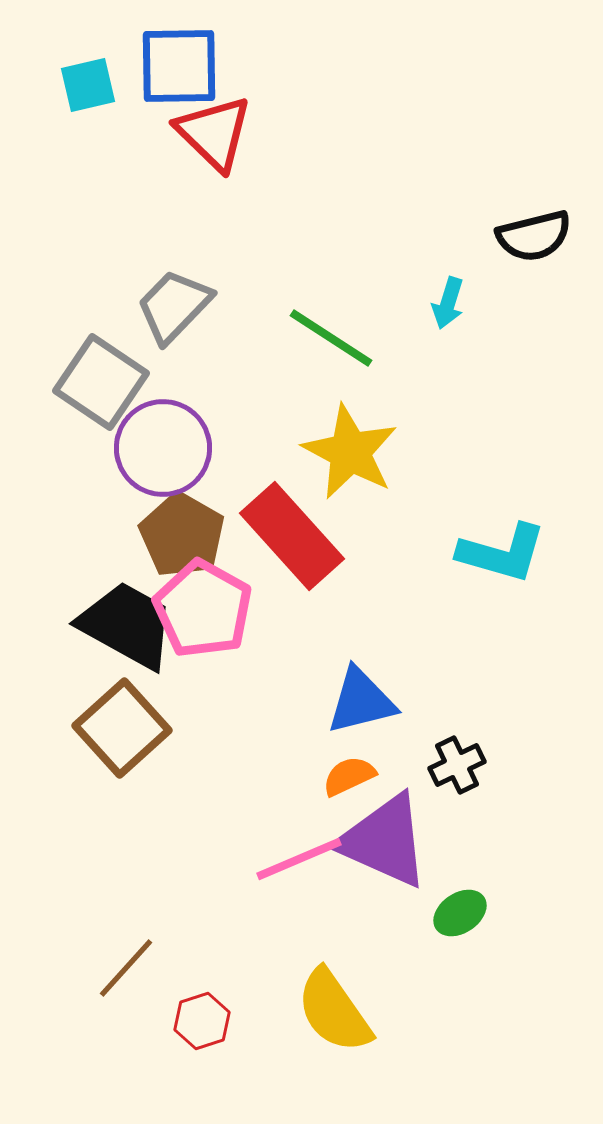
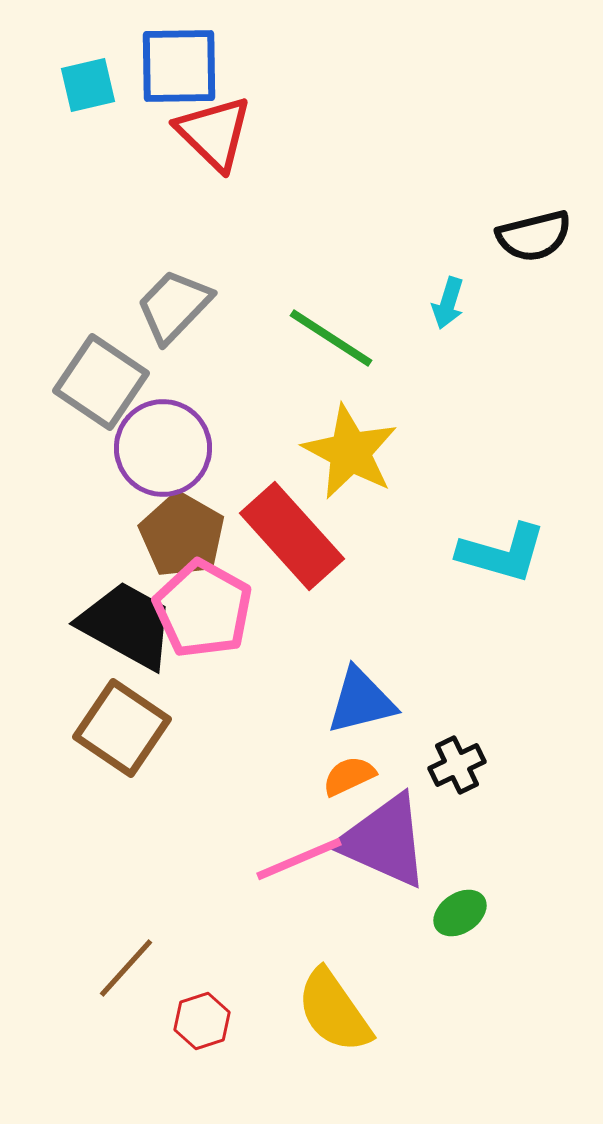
brown square: rotated 14 degrees counterclockwise
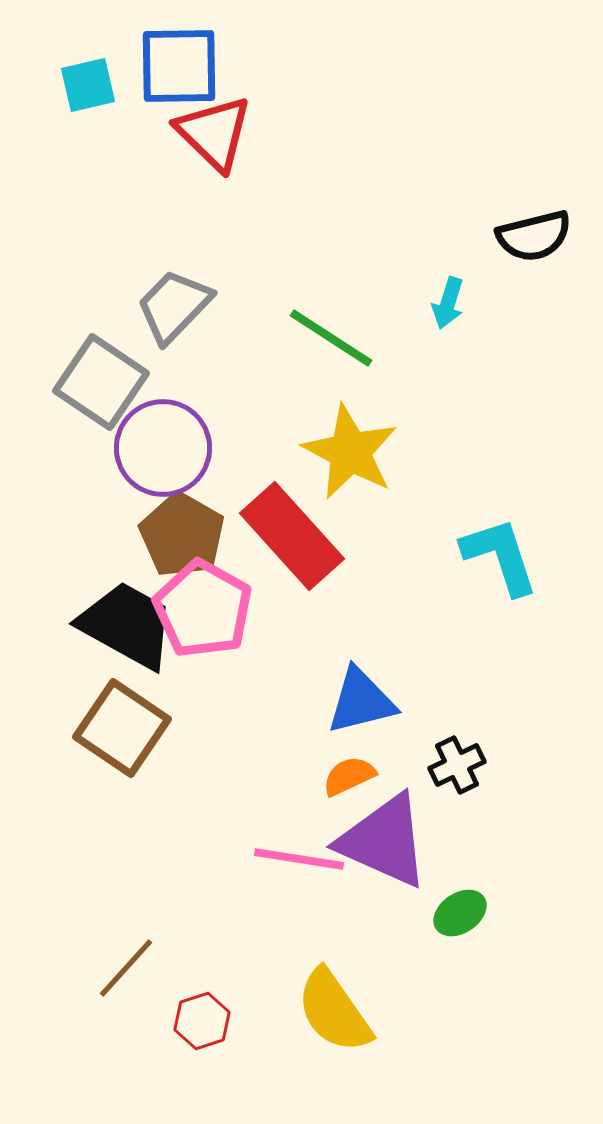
cyan L-shape: moved 2 px left, 3 px down; rotated 124 degrees counterclockwise
pink line: rotated 32 degrees clockwise
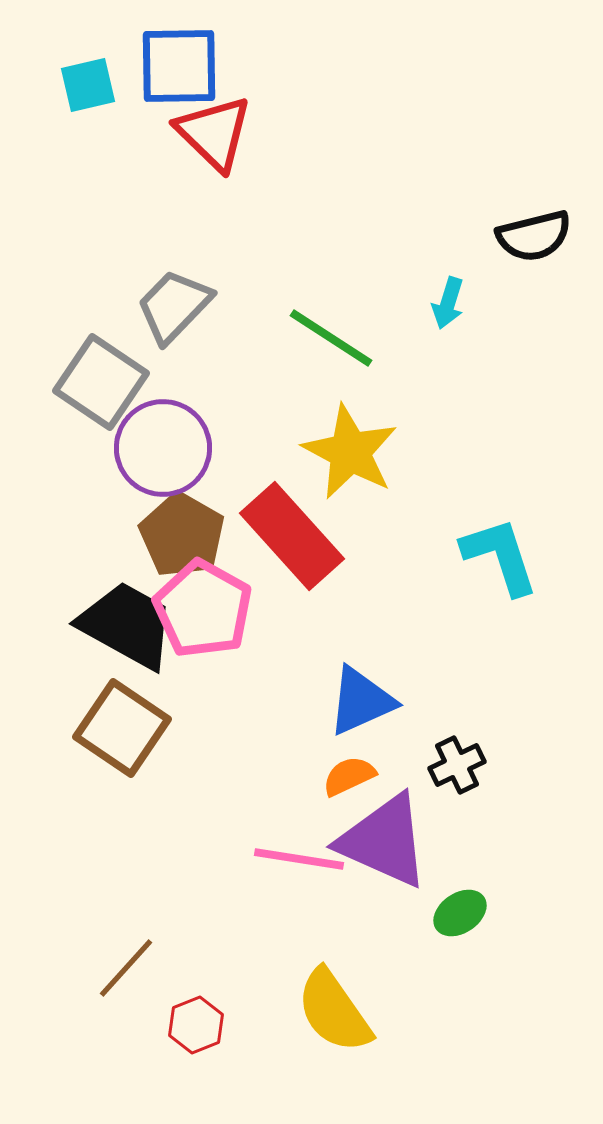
blue triangle: rotated 10 degrees counterclockwise
red hexagon: moved 6 px left, 4 px down; rotated 4 degrees counterclockwise
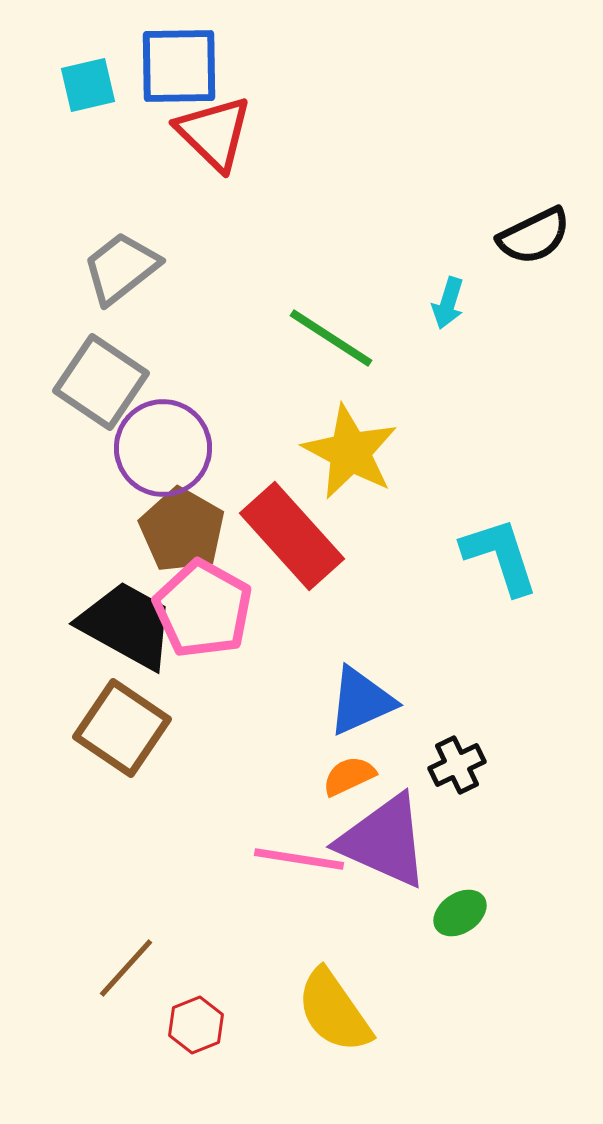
black semicircle: rotated 12 degrees counterclockwise
gray trapezoid: moved 53 px left, 38 px up; rotated 8 degrees clockwise
brown pentagon: moved 5 px up
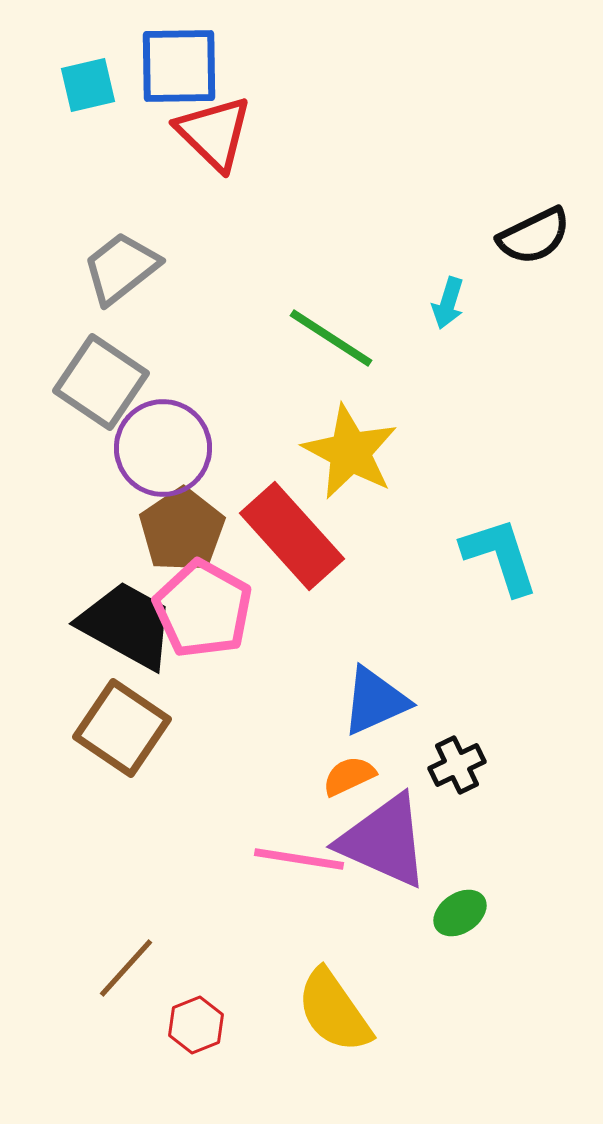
brown pentagon: rotated 8 degrees clockwise
blue triangle: moved 14 px right
